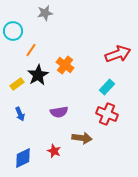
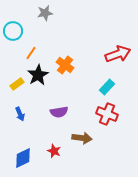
orange line: moved 3 px down
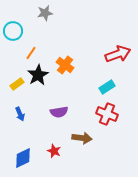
cyan rectangle: rotated 14 degrees clockwise
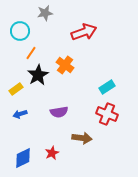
cyan circle: moved 7 px right
red arrow: moved 34 px left, 22 px up
yellow rectangle: moved 1 px left, 5 px down
blue arrow: rotated 96 degrees clockwise
red star: moved 2 px left, 2 px down; rotated 24 degrees clockwise
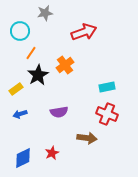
orange cross: rotated 18 degrees clockwise
cyan rectangle: rotated 21 degrees clockwise
brown arrow: moved 5 px right
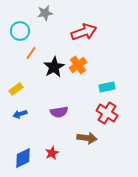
orange cross: moved 13 px right
black star: moved 16 px right, 8 px up
red cross: moved 1 px up; rotated 10 degrees clockwise
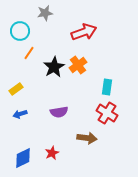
orange line: moved 2 px left
cyan rectangle: rotated 70 degrees counterclockwise
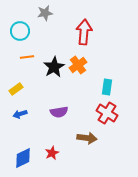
red arrow: rotated 65 degrees counterclockwise
orange line: moved 2 px left, 4 px down; rotated 48 degrees clockwise
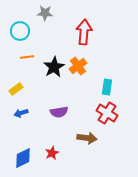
gray star: rotated 14 degrees clockwise
orange cross: moved 1 px down
blue arrow: moved 1 px right, 1 px up
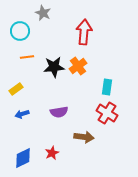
gray star: moved 2 px left; rotated 21 degrees clockwise
black star: rotated 25 degrees clockwise
blue arrow: moved 1 px right, 1 px down
brown arrow: moved 3 px left, 1 px up
